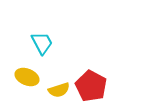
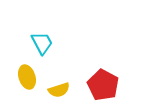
yellow ellipse: rotated 50 degrees clockwise
red pentagon: moved 12 px right, 1 px up
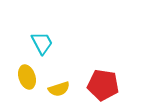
red pentagon: rotated 20 degrees counterclockwise
yellow semicircle: moved 1 px up
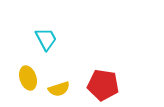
cyan trapezoid: moved 4 px right, 4 px up
yellow ellipse: moved 1 px right, 1 px down
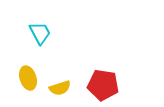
cyan trapezoid: moved 6 px left, 6 px up
yellow semicircle: moved 1 px right, 1 px up
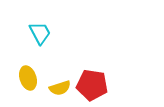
red pentagon: moved 11 px left
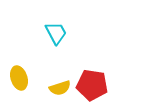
cyan trapezoid: moved 16 px right
yellow ellipse: moved 9 px left
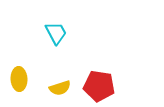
yellow ellipse: moved 1 px down; rotated 15 degrees clockwise
red pentagon: moved 7 px right, 1 px down
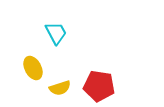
yellow ellipse: moved 14 px right, 11 px up; rotated 25 degrees counterclockwise
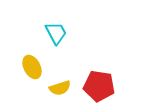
yellow ellipse: moved 1 px left, 1 px up
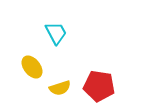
yellow ellipse: rotated 10 degrees counterclockwise
